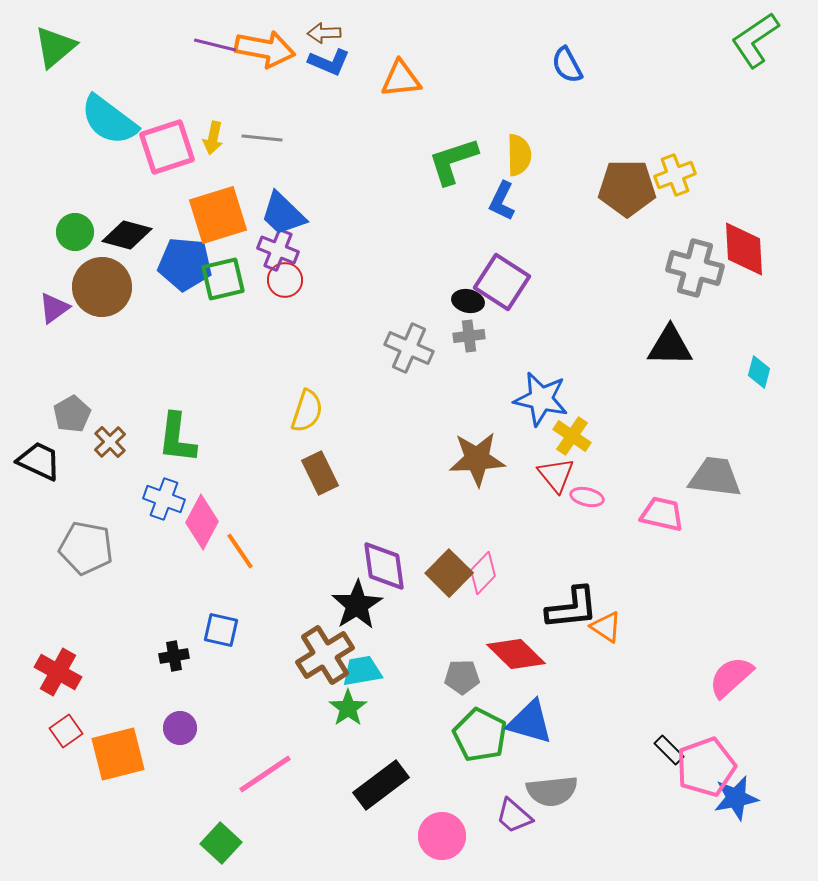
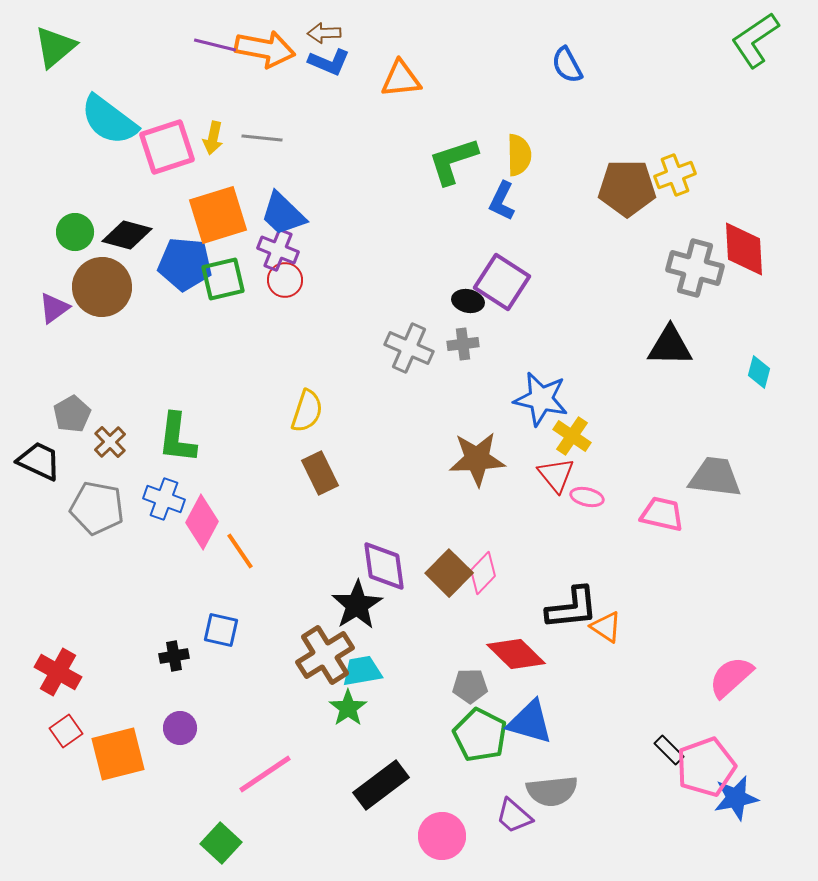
gray cross at (469, 336): moved 6 px left, 8 px down
gray pentagon at (86, 548): moved 11 px right, 40 px up
gray pentagon at (462, 677): moved 8 px right, 9 px down
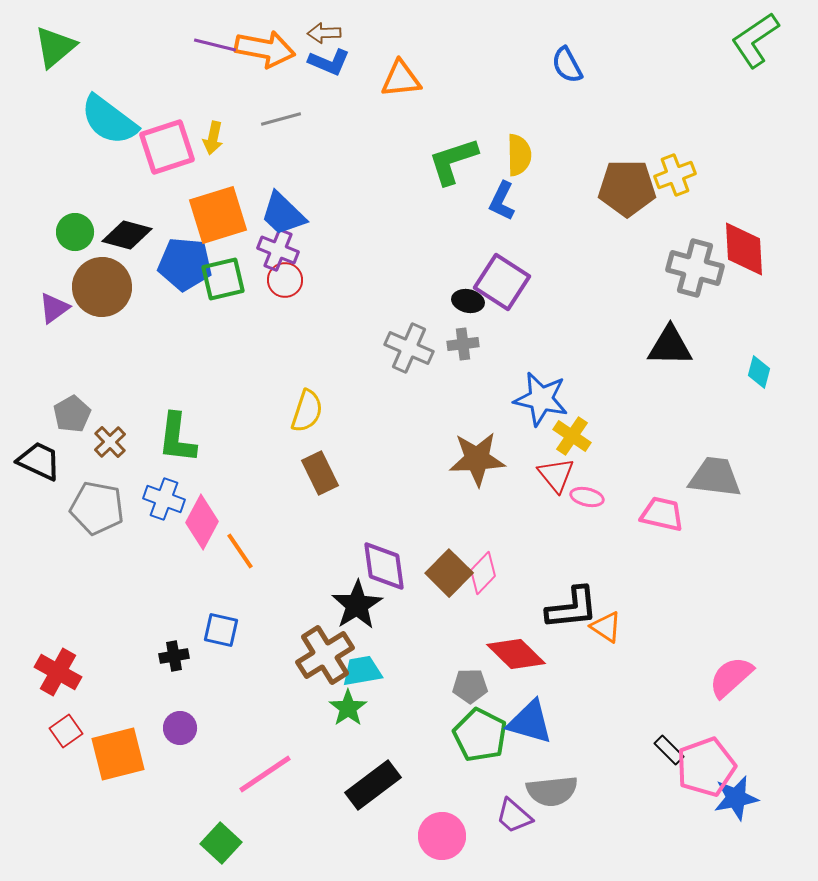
gray line at (262, 138): moved 19 px right, 19 px up; rotated 21 degrees counterclockwise
black rectangle at (381, 785): moved 8 px left
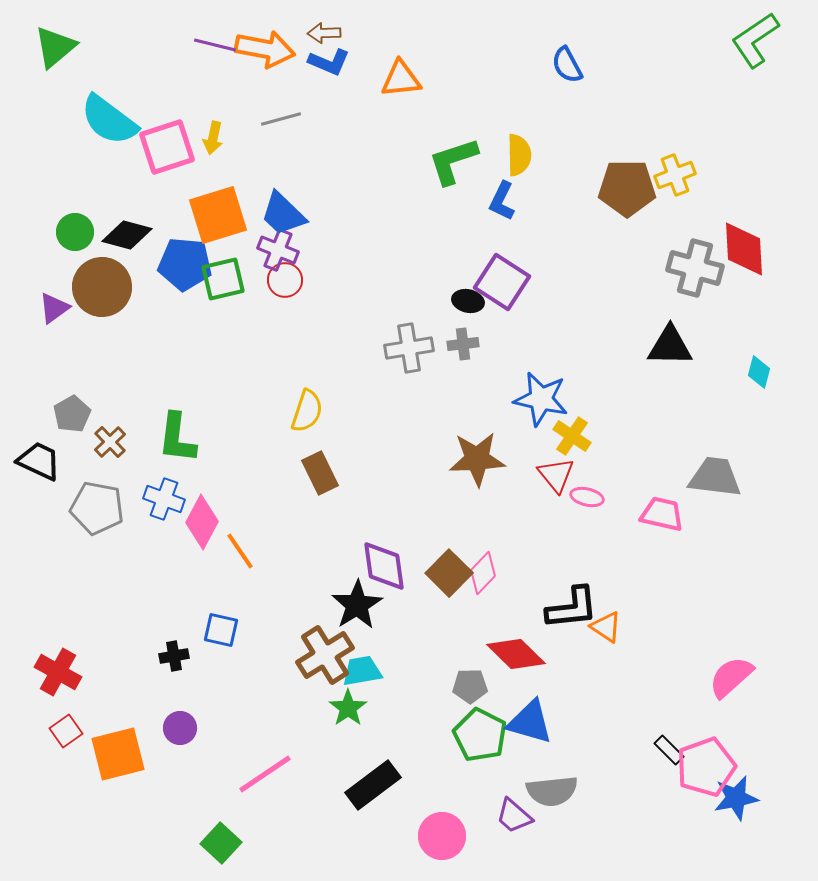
gray cross at (409, 348): rotated 33 degrees counterclockwise
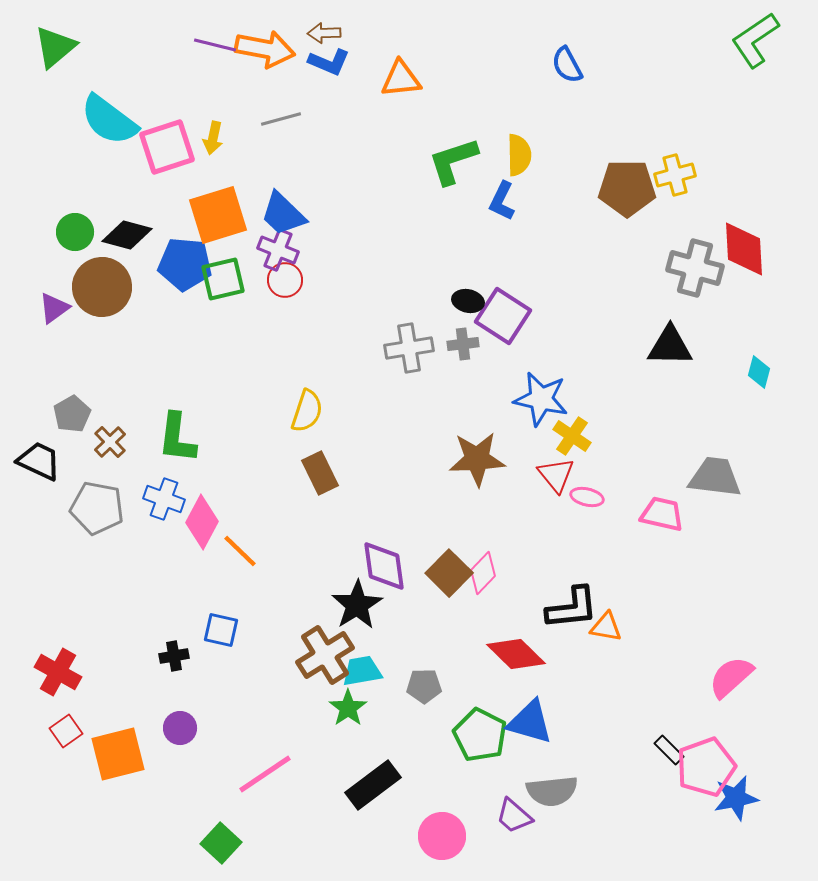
yellow cross at (675, 175): rotated 6 degrees clockwise
purple square at (502, 282): moved 1 px right, 34 px down
orange line at (240, 551): rotated 12 degrees counterclockwise
orange triangle at (606, 627): rotated 24 degrees counterclockwise
gray pentagon at (470, 686): moved 46 px left
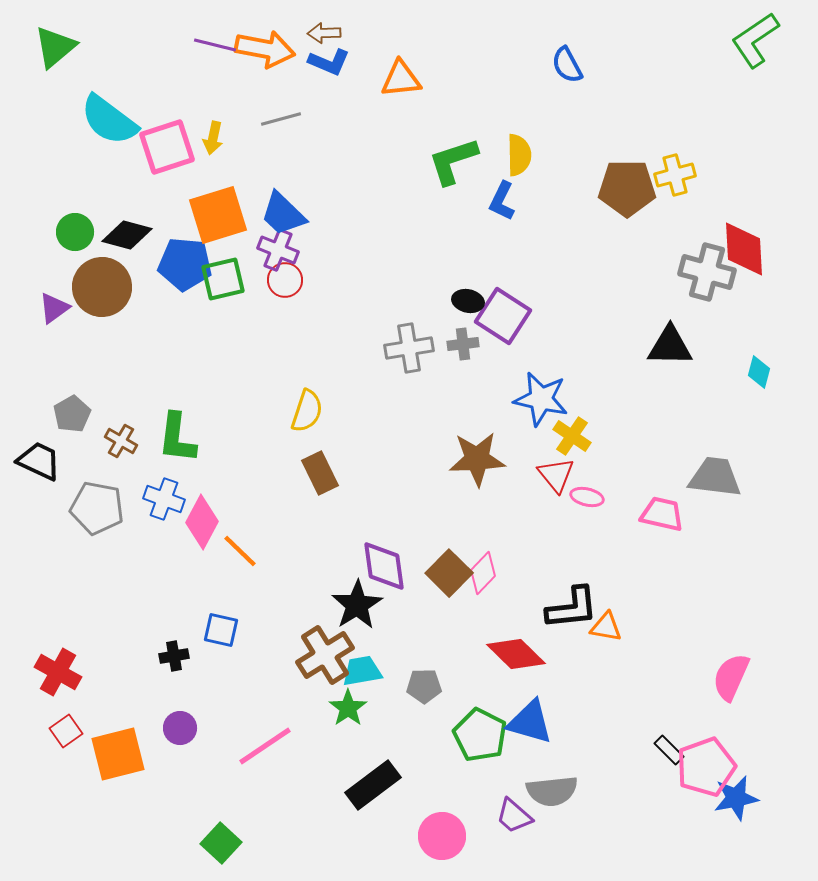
gray cross at (695, 268): moved 12 px right, 4 px down
brown cross at (110, 442): moved 11 px right, 1 px up; rotated 16 degrees counterclockwise
pink semicircle at (731, 677): rotated 24 degrees counterclockwise
pink line at (265, 774): moved 28 px up
